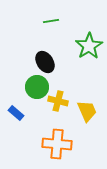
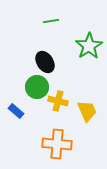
blue rectangle: moved 2 px up
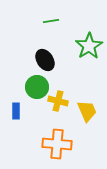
black ellipse: moved 2 px up
blue rectangle: rotated 49 degrees clockwise
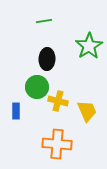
green line: moved 7 px left
black ellipse: moved 2 px right, 1 px up; rotated 35 degrees clockwise
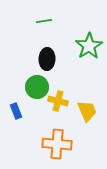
blue rectangle: rotated 21 degrees counterclockwise
